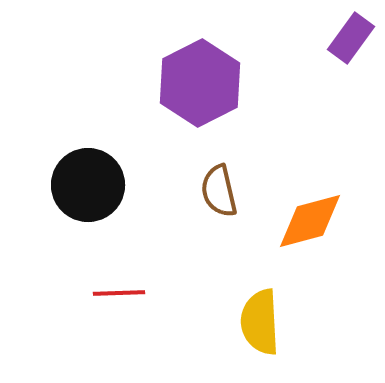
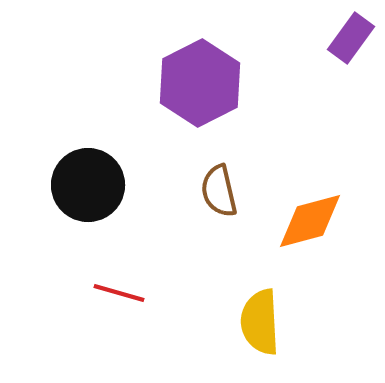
red line: rotated 18 degrees clockwise
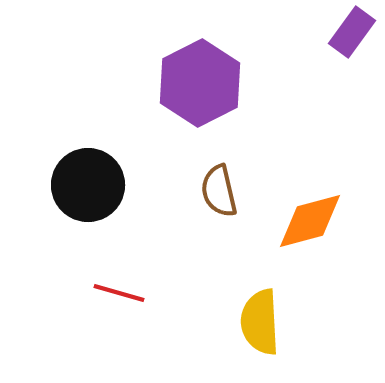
purple rectangle: moved 1 px right, 6 px up
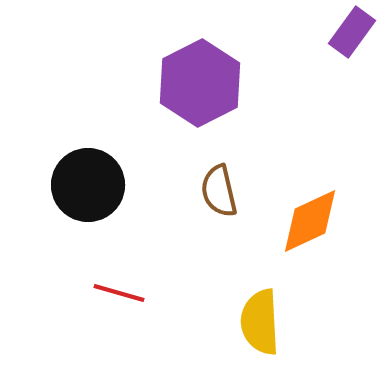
orange diamond: rotated 10 degrees counterclockwise
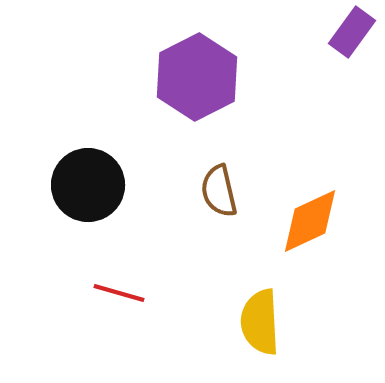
purple hexagon: moved 3 px left, 6 px up
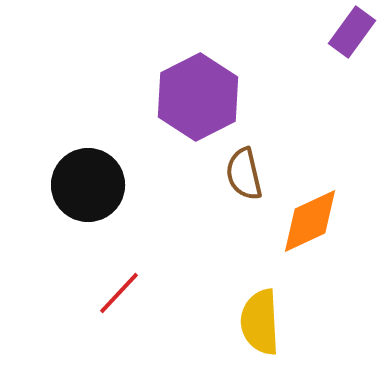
purple hexagon: moved 1 px right, 20 px down
brown semicircle: moved 25 px right, 17 px up
red line: rotated 63 degrees counterclockwise
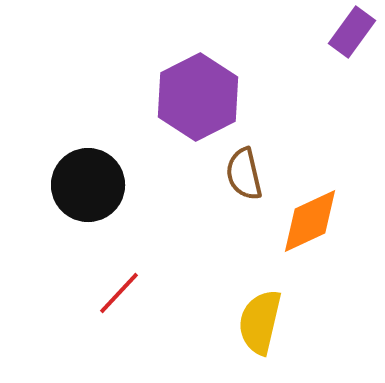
yellow semicircle: rotated 16 degrees clockwise
